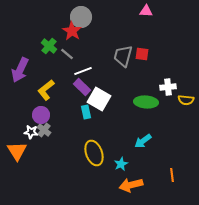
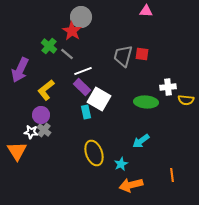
cyan arrow: moved 2 px left
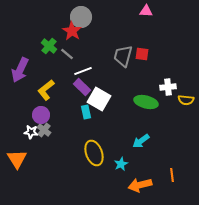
green ellipse: rotated 10 degrees clockwise
orange triangle: moved 8 px down
orange arrow: moved 9 px right
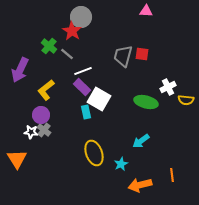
white cross: rotated 21 degrees counterclockwise
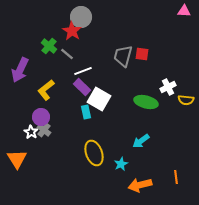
pink triangle: moved 38 px right
purple circle: moved 2 px down
white star: rotated 24 degrees clockwise
orange line: moved 4 px right, 2 px down
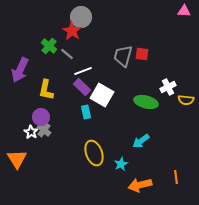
yellow L-shape: rotated 40 degrees counterclockwise
white square: moved 3 px right, 4 px up
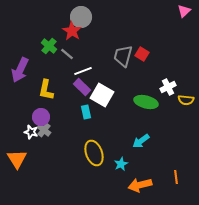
pink triangle: rotated 48 degrees counterclockwise
red square: rotated 24 degrees clockwise
white star: rotated 16 degrees counterclockwise
